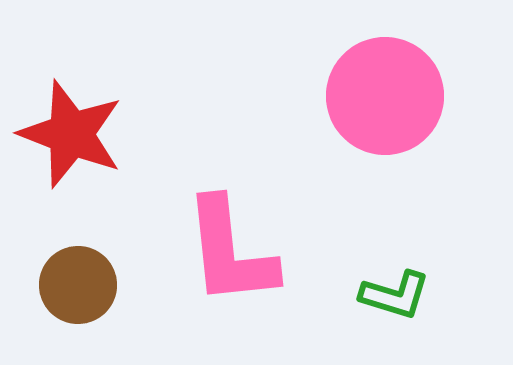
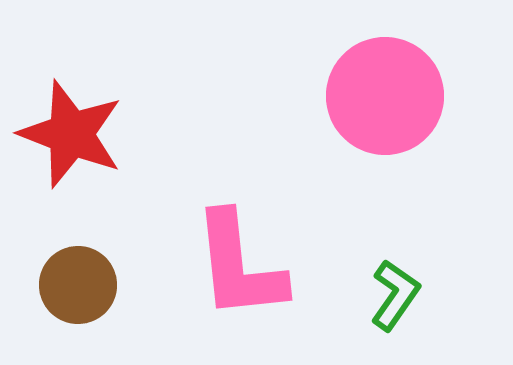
pink L-shape: moved 9 px right, 14 px down
green L-shape: rotated 72 degrees counterclockwise
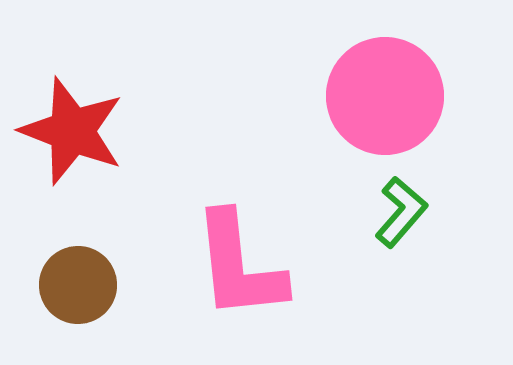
red star: moved 1 px right, 3 px up
green L-shape: moved 6 px right, 83 px up; rotated 6 degrees clockwise
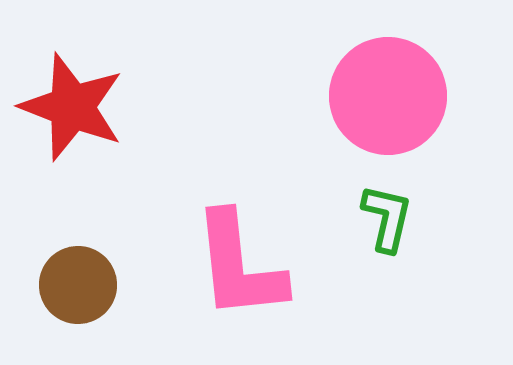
pink circle: moved 3 px right
red star: moved 24 px up
green L-shape: moved 14 px left, 6 px down; rotated 28 degrees counterclockwise
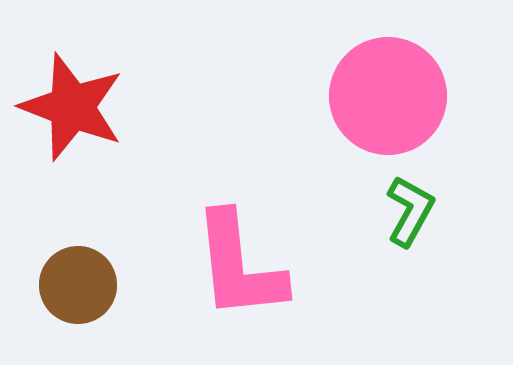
green L-shape: moved 23 px right, 7 px up; rotated 16 degrees clockwise
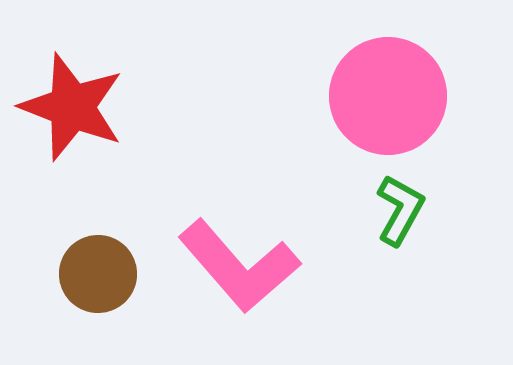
green L-shape: moved 10 px left, 1 px up
pink L-shape: rotated 35 degrees counterclockwise
brown circle: moved 20 px right, 11 px up
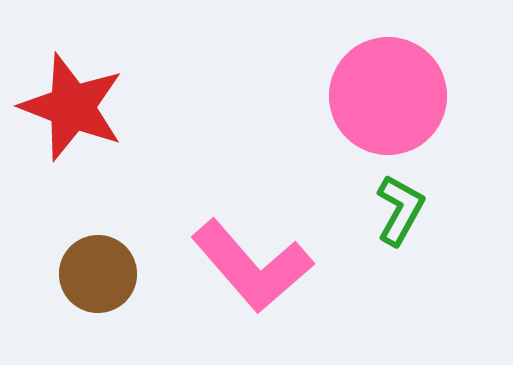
pink L-shape: moved 13 px right
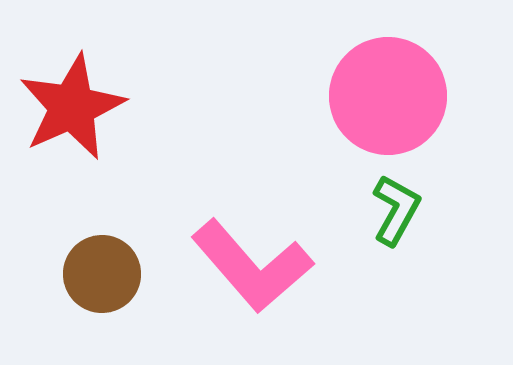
red star: rotated 27 degrees clockwise
green L-shape: moved 4 px left
brown circle: moved 4 px right
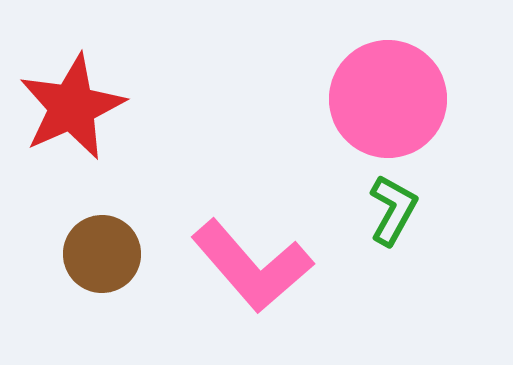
pink circle: moved 3 px down
green L-shape: moved 3 px left
brown circle: moved 20 px up
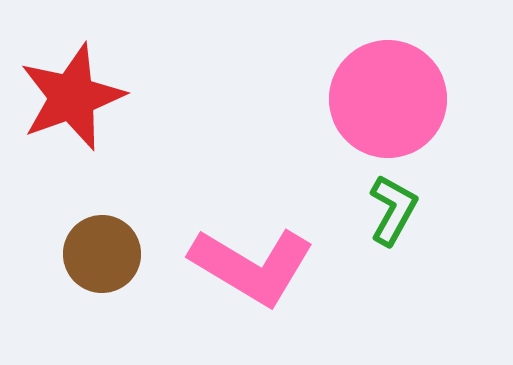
red star: moved 10 px up; rotated 4 degrees clockwise
pink L-shape: rotated 18 degrees counterclockwise
